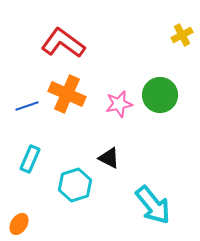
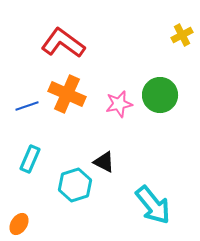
black triangle: moved 5 px left, 4 px down
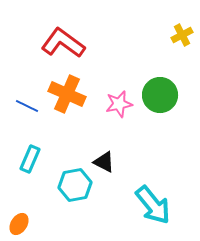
blue line: rotated 45 degrees clockwise
cyan hexagon: rotated 8 degrees clockwise
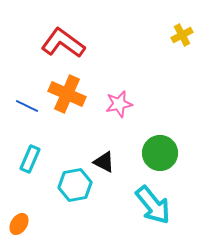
green circle: moved 58 px down
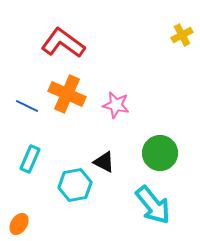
pink star: moved 3 px left, 1 px down; rotated 24 degrees clockwise
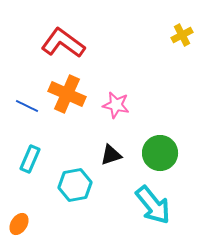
black triangle: moved 7 px right, 7 px up; rotated 45 degrees counterclockwise
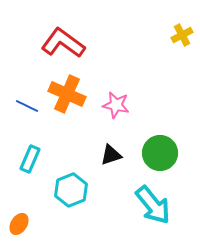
cyan hexagon: moved 4 px left, 5 px down; rotated 12 degrees counterclockwise
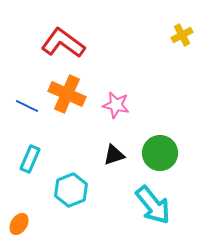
black triangle: moved 3 px right
